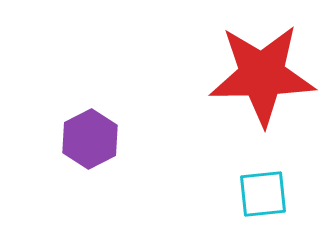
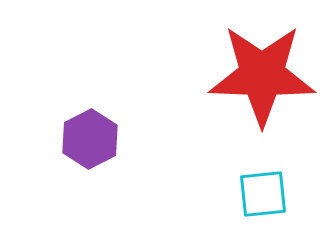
red star: rotated 3 degrees clockwise
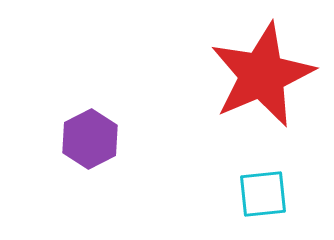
red star: rotated 25 degrees counterclockwise
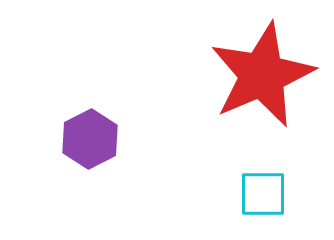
cyan square: rotated 6 degrees clockwise
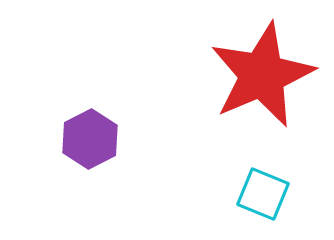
cyan square: rotated 22 degrees clockwise
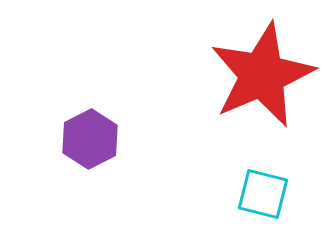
cyan square: rotated 8 degrees counterclockwise
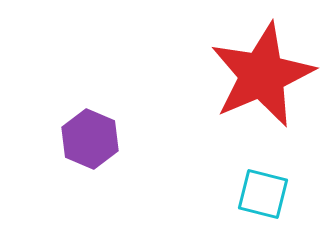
purple hexagon: rotated 10 degrees counterclockwise
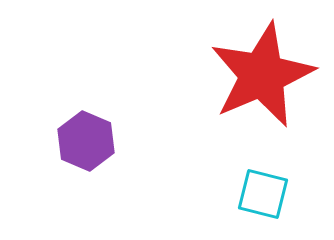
purple hexagon: moved 4 px left, 2 px down
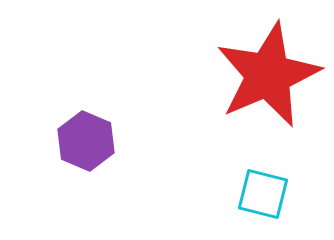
red star: moved 6 px right
